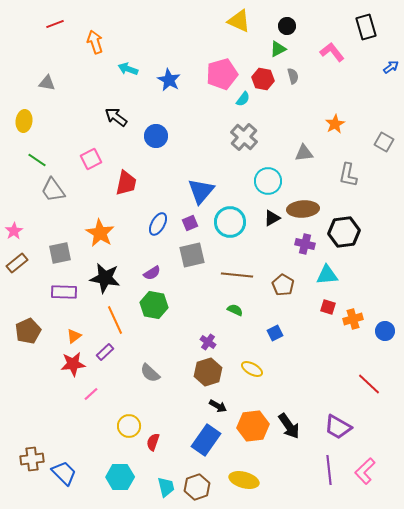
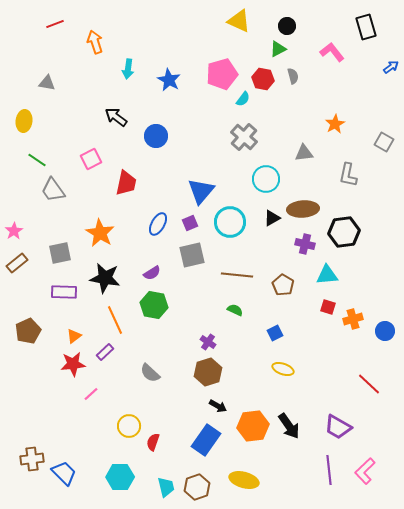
cyan arrow at (128, 69): rotated 102 degrees counterclockwise
cyan circle at (268, 181): moved 2 px left, 2 px up
yellow ellipse at (252, 369): moved 31 px right; rotated 10 degrees counterclockwise
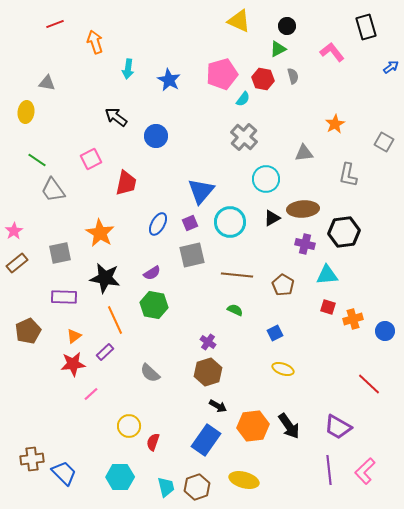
yellow ellipse at (24, 121): moved 2 px right, 9 px up
purple rectangle at (64, 292): moved 5 px down
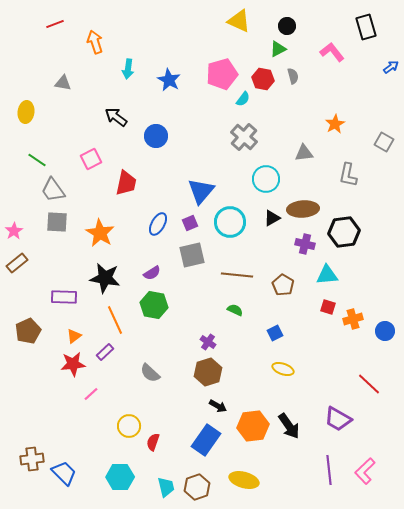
gray triangle at (47, 83): moved 16 px right
gray square at (60, 253): moved 3 px left, 31 px up; rotated 15 degrees clockwise
purple trapezoid at (338, 427): moved 8 px up
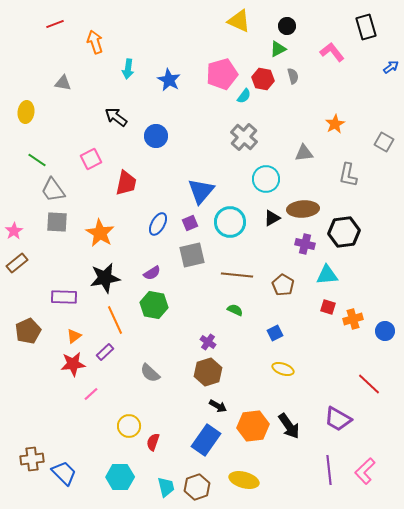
cyan semicircle at (243, 99): moved 1 px right, 3 px up
black star at (105, 278): rotated 20 degrees counterclockwise
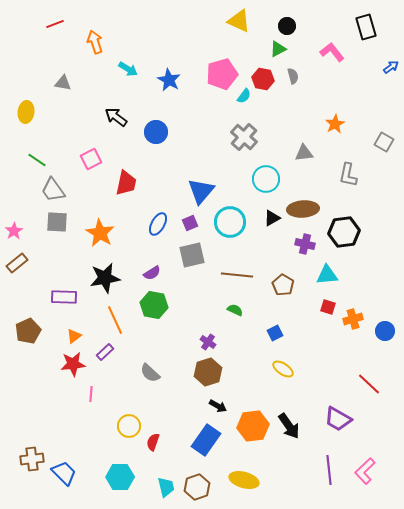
cyan arrow at (128, 69): rotated 66 degrees counterclockwise
blue circle at (156, 136): moved 4 px up
yellow ellipse at (283, 369): rotated 15 degrees clockwise
pink line at (91, 394): rotated 42 degrees counterclockwise
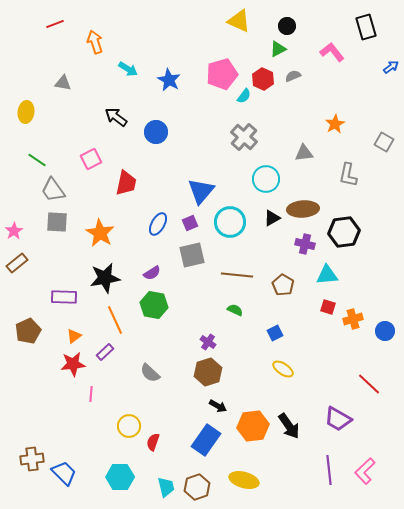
gray semicircle at (293, 76): rotated 98 degrees counterclockwise
red hexagon at (263, 79): rotated 15 degrees clockwise
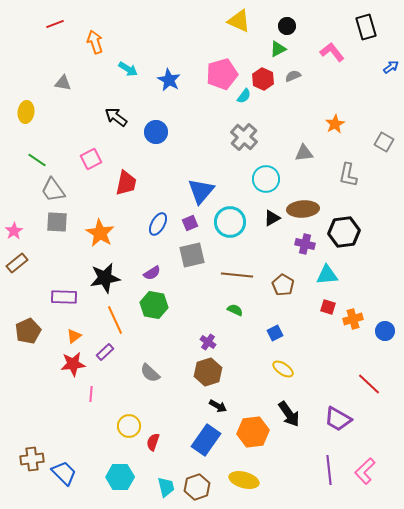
orange hexagon at (253, 426): moved 6 px down
black arrow at (289, 426): moved 12 px up
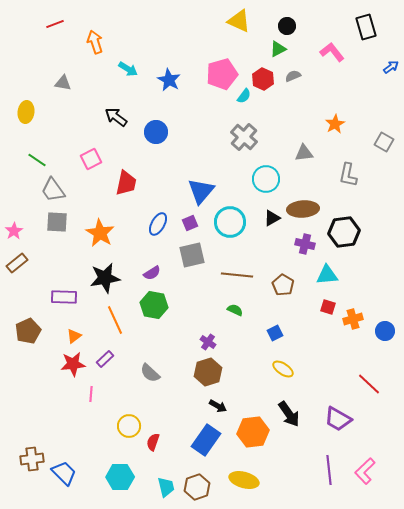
purple rectangle at (105, 352): moved 7 px down
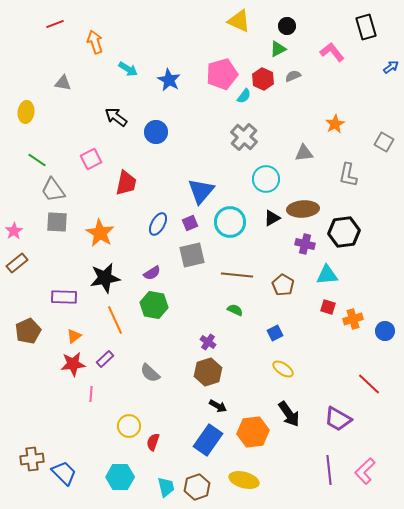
blue rectangle at (206, 440): moved 2 px right
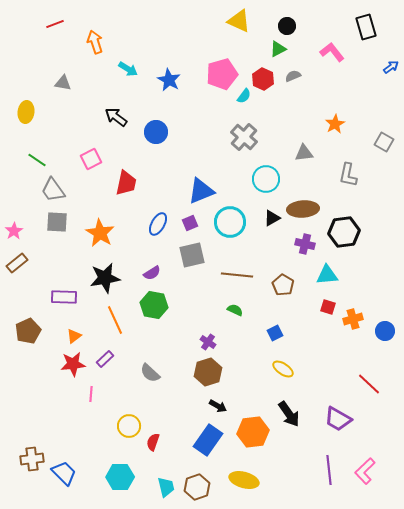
blue triangle at (201, 191): rotated 28 degrees clockwise
